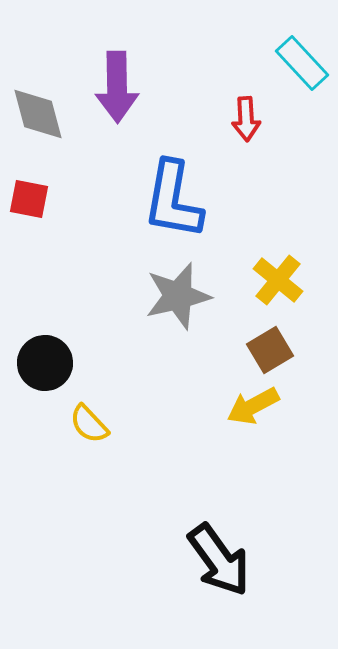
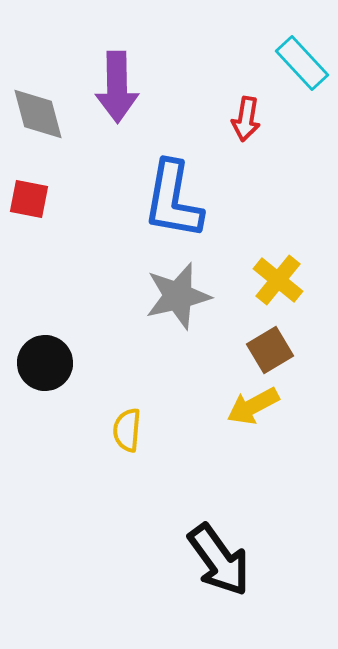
red arrow: rotated 12 degrees clockwise
yellow semicircle: moved 38 px right, 6 px down; rotated 48 degrees clockwise
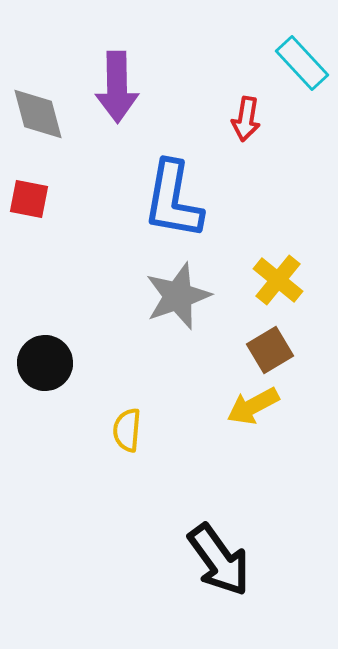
gray star: rotated 6 degrees counterclockwise
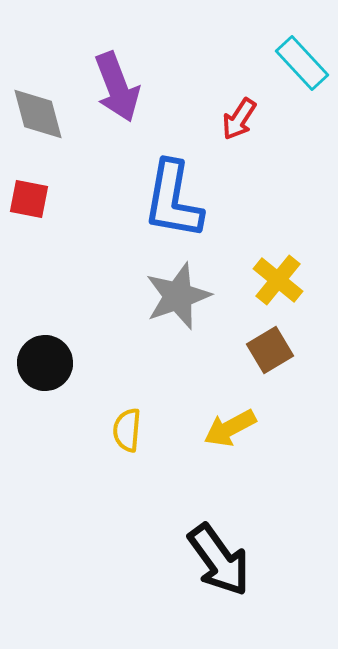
purple arrow: rotated 20 degrees counterclockwise
red arrow: moved 7 px left; rotated 24 degrees clockwise
yellow arrow: moved 23 px left, 22 px down
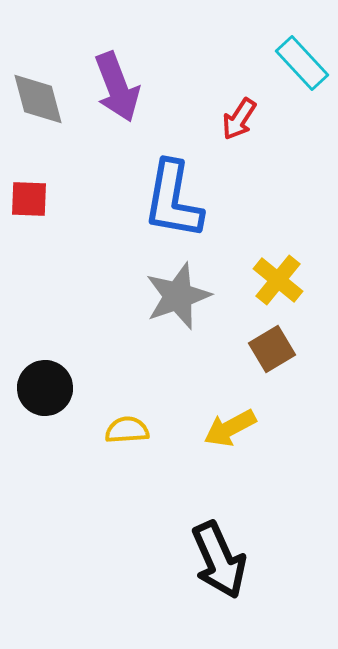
gray diamond: moved 15 px up
red square: rotated 9 degrees counterclockwise
brown square: moved 2 px right, 1 px up
black circle: moved 25 px down
yellow semicircle: rotated 81 degrees clockwise
black arrow: rotated 12 degrees clockwise
